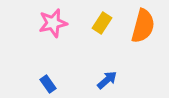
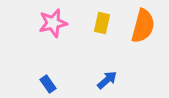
yellow rectangle: rotated 20 degrees counterclockwise
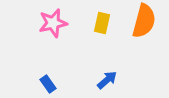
orange semicircle: moved 1 px right, 5 px up
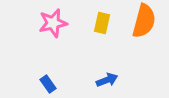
blue arrow: rotated 20 degrees clockwise
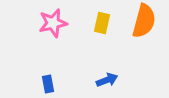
blue rectangle: rotated 24 degrees clockwise
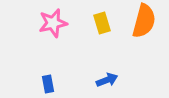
yellow rectangle: rotated 30 degrees counterclockwise
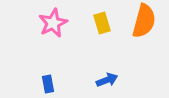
pink star: rotated 12 degrees counterclockwise
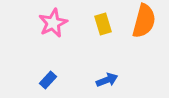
yellow rectangle: moved 1 px right, 1 px down
blue rectangle: moved 4 px up; rotated 54 degrees clockwise
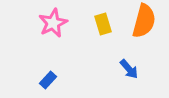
blue arrow: moved 22 px right, 11 px up; rotated 70 degrees clockwise
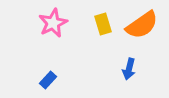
orange semicircle: moved 2 px left, 4 px down; rotated 40 degrees clockwise
blue arrow: rotated 55 degrees clockwise
